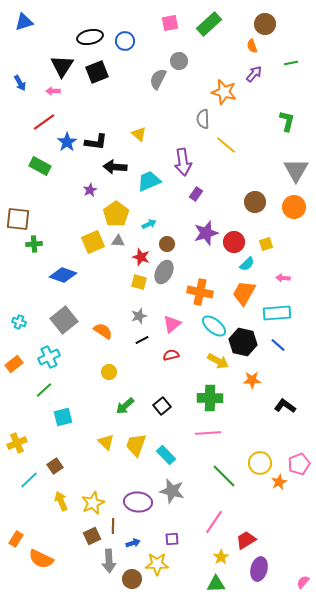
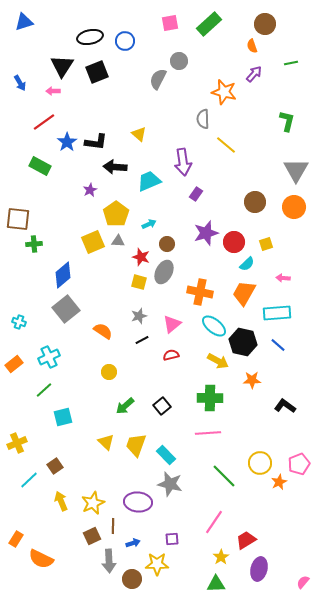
blue diamond at (63, 275): rotated 60 degrees counterclockwise
gray square at (64, 320): moved 2 px right, 11 px up
gray star at (172, 491): moved 2 px left, 7 px up
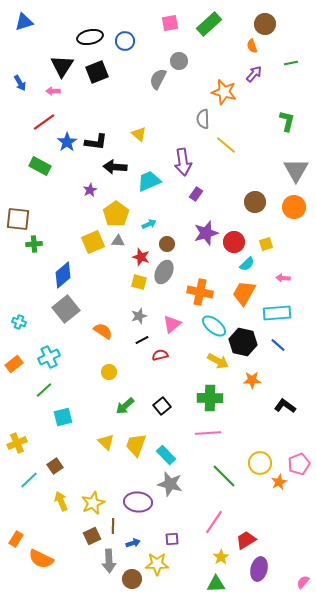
red semicircle at (171, 355): moved 11 px left
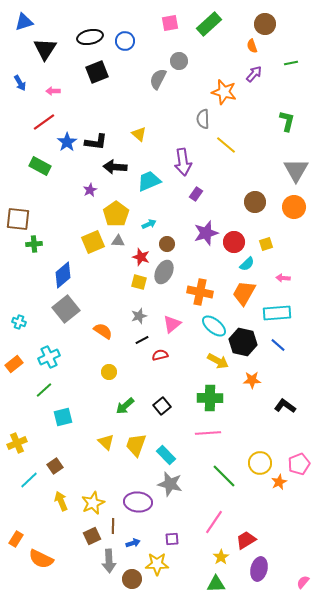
black triangle at (62, 66): moved 17 px left, 17 px up
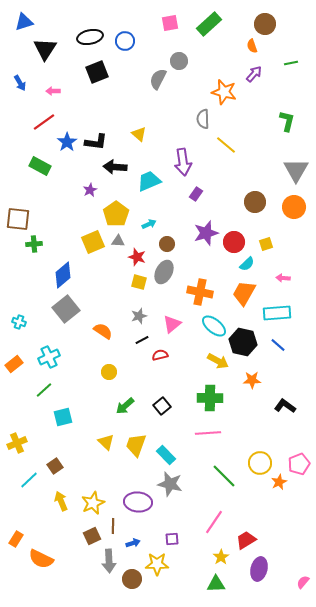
red star at (141, 257): moved 4 px left
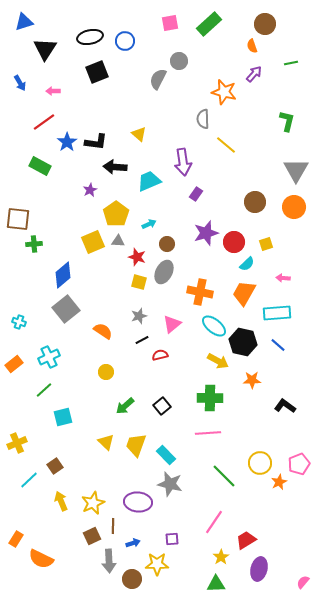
yellow circle at (109, 372): moved 3 px left
